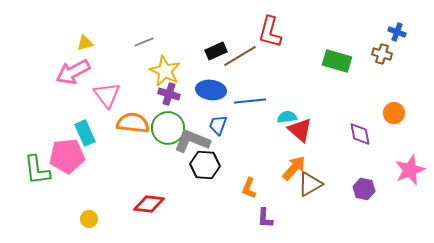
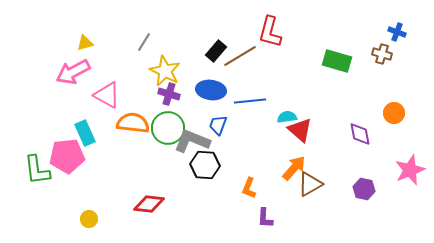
gray line: rotated 36 degrees counterclockwise
black rectangle: rotated 25 degrees counterclockwise
pink triangle: rotated 24 degrees counterclockwise
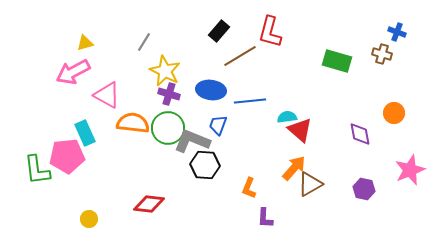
black rectangle: moved 3 px right, 20 px up
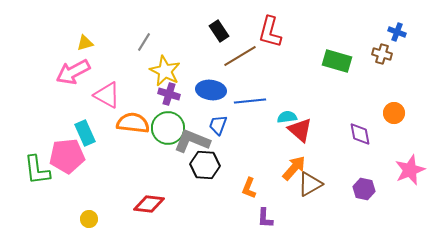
black rectangle: rotated 75 degrees counterclockwise
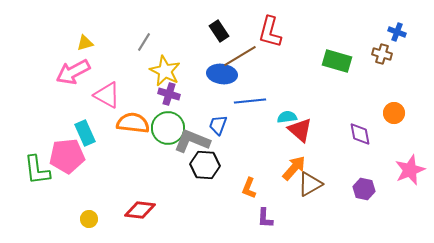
blue ellipse: moved 11 px right, 16 px up
red diamond: moved 9 px left, 6 px down
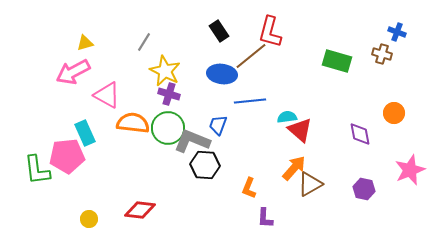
brown line: moved 11 px right; rotated 8 degrees counterclockwise
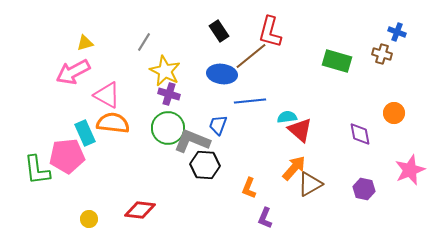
orange semicircle: moved 20 px left
purple L-shape: rotated 20 degrees clockwise
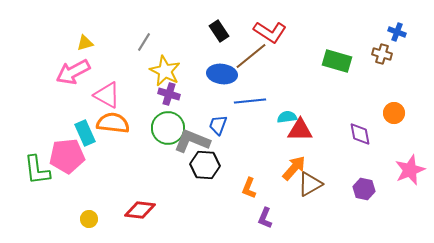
red L-shape: rotated 72 degrees counterclockwise
red triangle: rotated 40 degrees counterclockwise
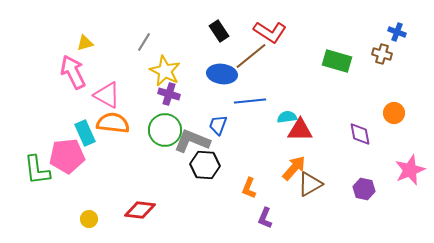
pink arrow: rotated 92 degrees clockwise
green circle: moved 3 px left, 2 px down
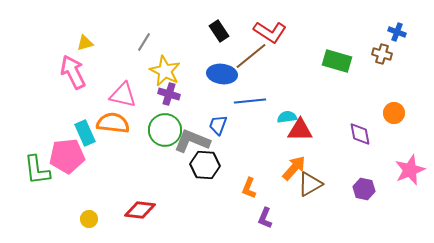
pink triangle: moved 16 px right; rotated 16 degrees counterclockwise
